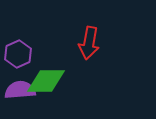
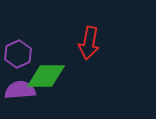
green diamond: moved 5 px up
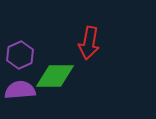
purple hexagon: moved 2 px right, 1 px down
green diamond: moved 9 px right
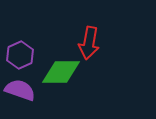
green diamond: moved 6 px right, 4 px up
purple semicircle: rotated 24 degrees clockwise
